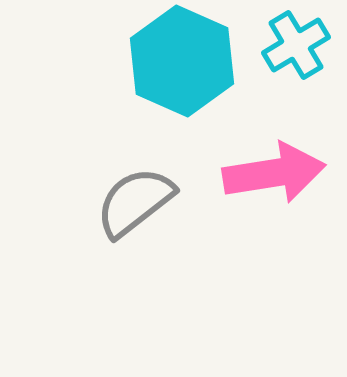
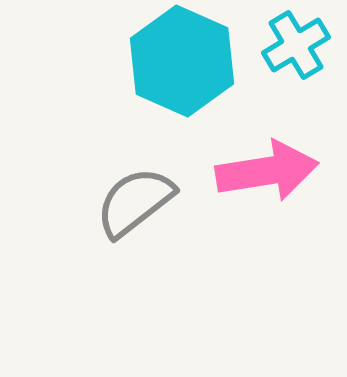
pink arrow: moved 7 px left, 2 px up
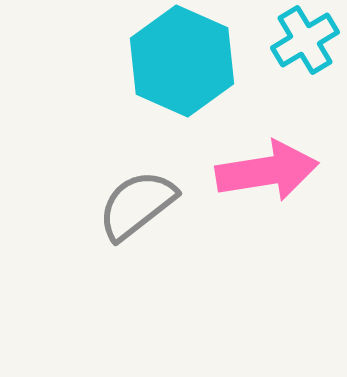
cyan cross: moved 9 px right, 5 px up
gray semicircle: moved 2 px right, 3 px down
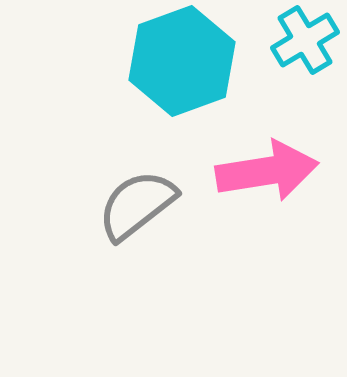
cyan hexagon: rotated 16 degrees clockwise
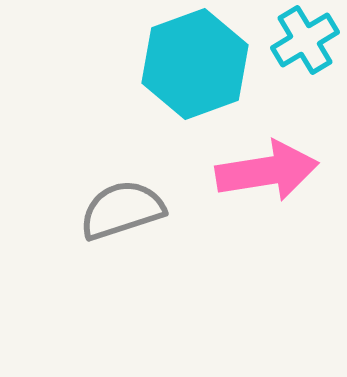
cyan hexagon: moved 13 px right, 3 px down
gray semicircle: moved 15 px left, 5 px down; rotated 20 degrees clockwise
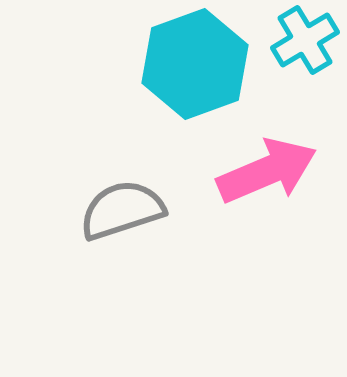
pink arrow: rotated 14 degrees counterclockwise
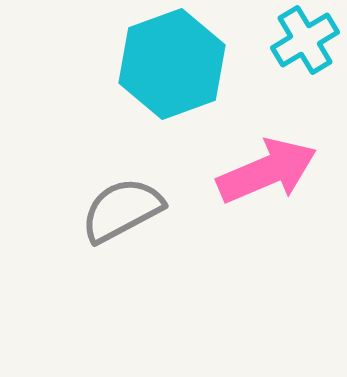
cyan hexagon: moved 23 px left
gray semicircle: rotated 10 degrees counterclockwise
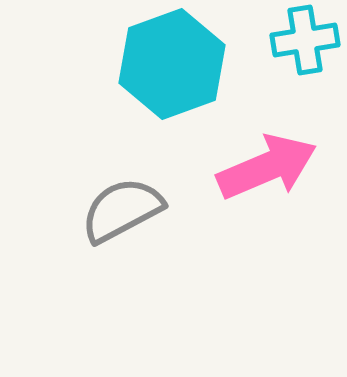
cyan cross: rotated 22 degrees clockwise
pink arrow: moved 4 px up
